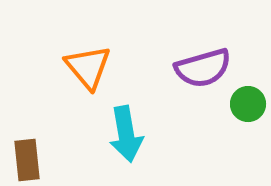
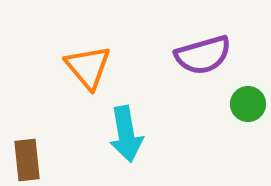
purple semicircle: moved 13 px up
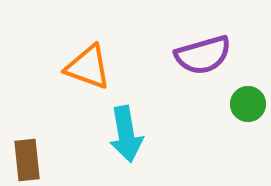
orange triangle: rotated 30 degrees counterclockwise
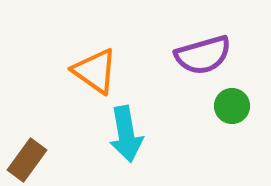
orange triangle: moved 7 px right, 4 px down; rotated 15 degrees clockwise
green circle: moved 16 px left, 2 px down
brown rectangle: rotated 42 degrees clockwise
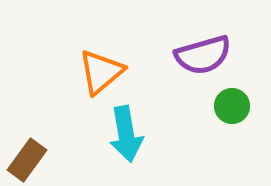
orange triangle: moved 6 px right, 1 px down; rotated 45 degrees clockwise
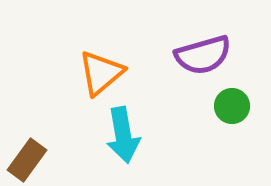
orange triangle: moved 1 px down
cyan arrow: moved 3 px left, 1 px down
